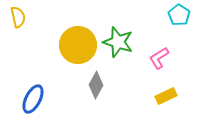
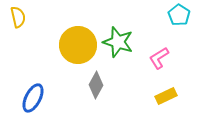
blue ellipse: moved 1 px up
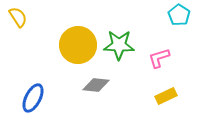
yellow semicircle: rotated 20 degrees counterclockwise
green star: moved 1 px right, 3 px down; rotated 16 degrees counterclockwise
pink L-shape: rotated 15 degrees clockwise
gray diamond: rotated 68 degrees clockwise
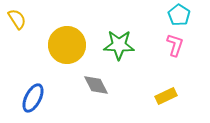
yellow semicircle: moved 1 px left, 2 px down
yellow circle: moved 11 px left
pink L-shape: moved 16 px right, 13 px up; rotated 125 degrees clockwise
gray diamond: rotated 56 degrees clockwise
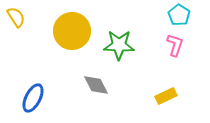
yellow semicircle: moved 1 px left, 2 px up
yellow circle: moved 5 px right, 14 px up
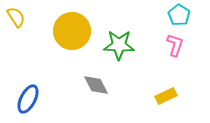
blue ellipse: moved 5 px left, 1 px down
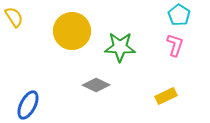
yellow semicircle: moved 2 px left
green star: moved 1 px right, 2 px down
gray diamond: rotated 36 degrees counterclockwise
blue ellipse: moved 6 px down
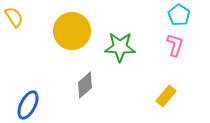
gray diamond: moved 11 px left; rotated 68 degrees counterclockwise
yellow rectangle: rotated 25 degrees counterclockwise
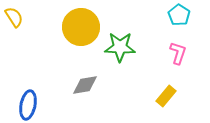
yellow circle: moved 9 px right, 4 px up
pink L-shape: moved 3 px right, 8 px down
gray diamond: rotated 32 degrees clockwise
blue ellipse: rotated 16 degrees counterclockwise
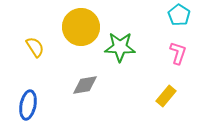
yellow semicircle: moved 21 px right, 30 px down
